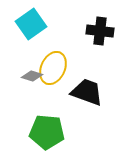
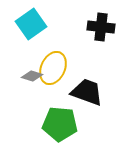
black cross: moved 1 px right, 4 px up
green pentagon: moved 13 px right, 8 px up
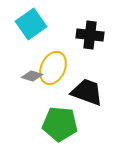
black cross: moved 11 px left, 8 px down
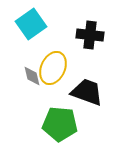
gray diamond: rotated 60 degrees clockwise
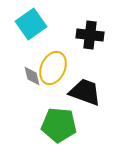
black trapezoid: moved 2 px left
green pentagon: moved 1 px left, 1 px down
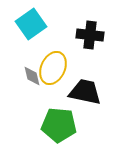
black trapezoid: rotated 8 degrees counterclockwise
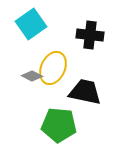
gray diamond: rotated 50 degrees counterclockwise
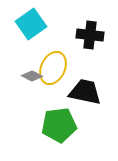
green pentagon: rotated 12 degrees counterclockwise
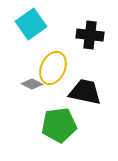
gray diamond: moved 8 px down
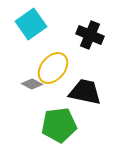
black cross: rotated 16 degrees clockwise
yellow ellipse: rotated 16 degrees clockwise
